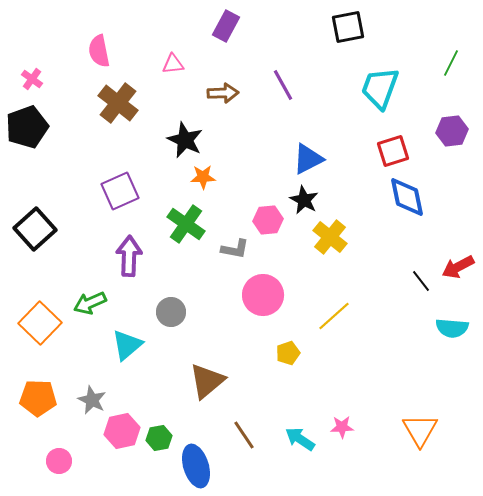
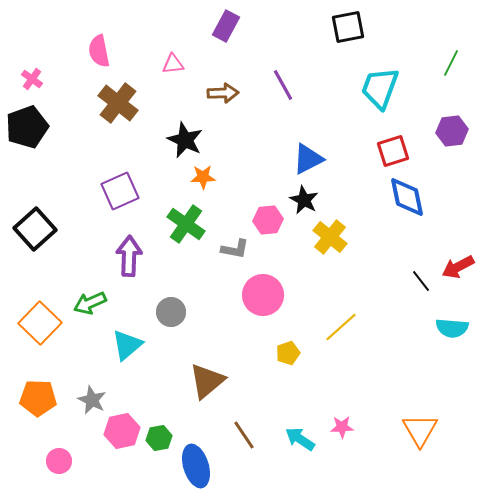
yellow line at (334, 316): moved 7 px right, 11 px down
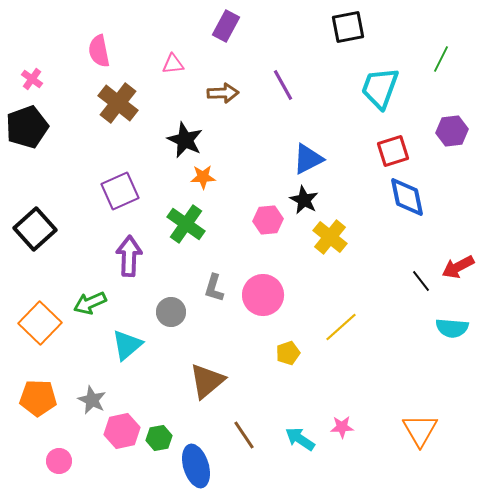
green line at (451, 63): moved 10 px left, 4 px up
gray L-shape at (235, 249): moved 21 px left, 39 px down; rotated 96 degrees clockwise
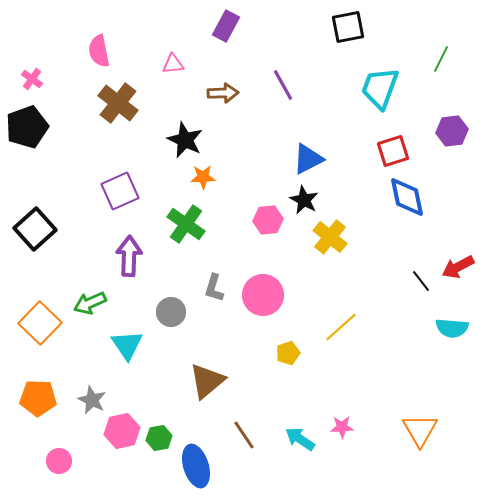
cyan triangle at (127, 345): rotated 24 degrees counterclockwise
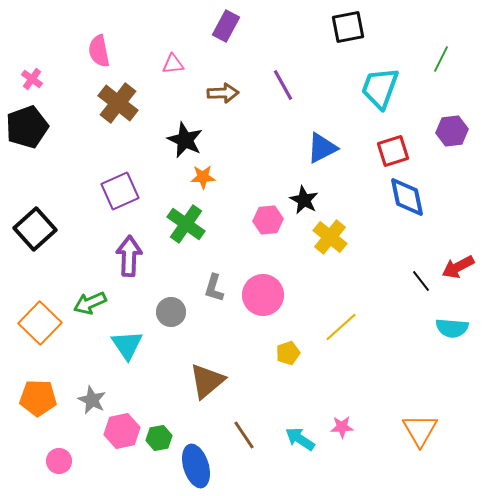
blue triangle at (308, 159): moved 14 px right, 11 px up
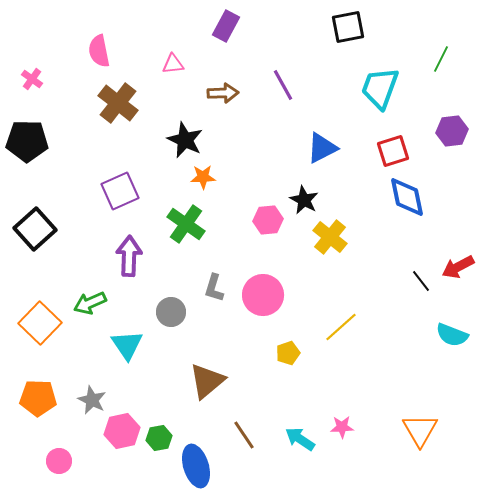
black pentagon at (27, 127): moved 14 px down; rotated 21 degrees clockwise
cyan semicircle at (452, 328): moved 7 px down; rotated 16 degrees clockwise
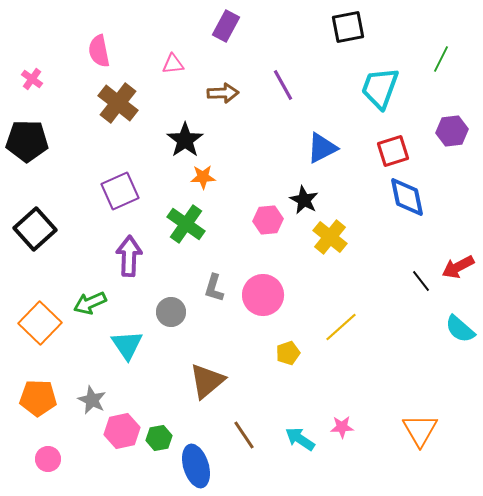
black star at (185, 140): rotated 12 degrees clockwise
cyan semicircle at (452, 335): moved 8 px right, 6 px up; rotated 20 degrees clockwise
pink circle at (59, 461): moved 11 px left, 2 px up
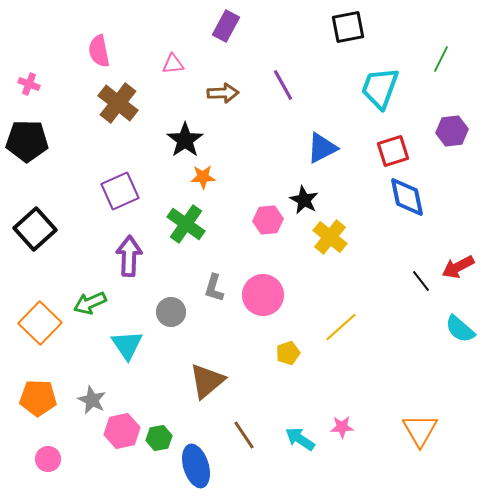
pink cross at (32, 79): moved 3 px left, 5 px down; rotated 15 degrees counterclockwise
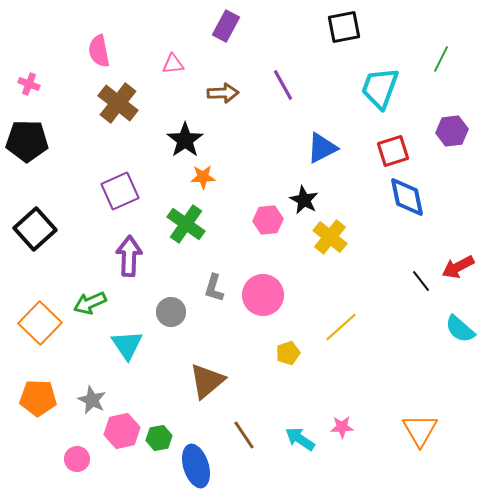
black square at (348, 27): moved 4 px left
pink circle at (48, 459): moved 29 px right
